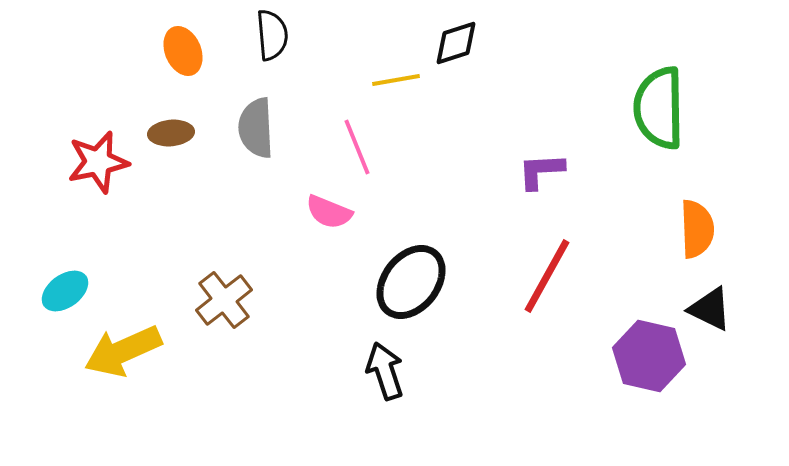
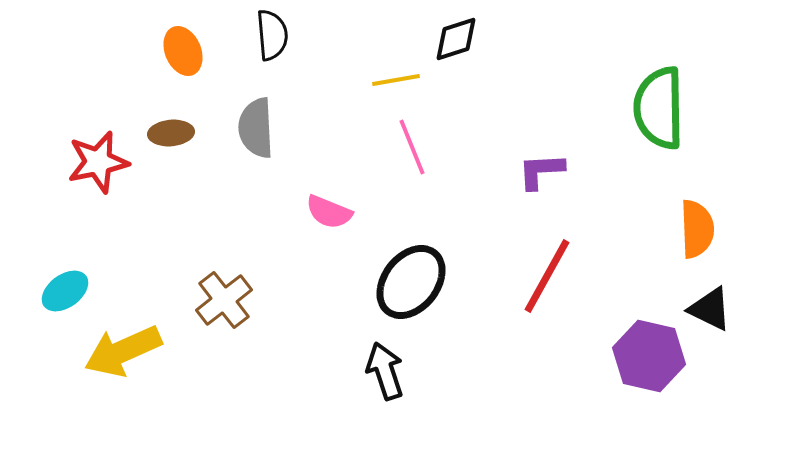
black diamond: moved 4 px up
pink line: moved 55 px right
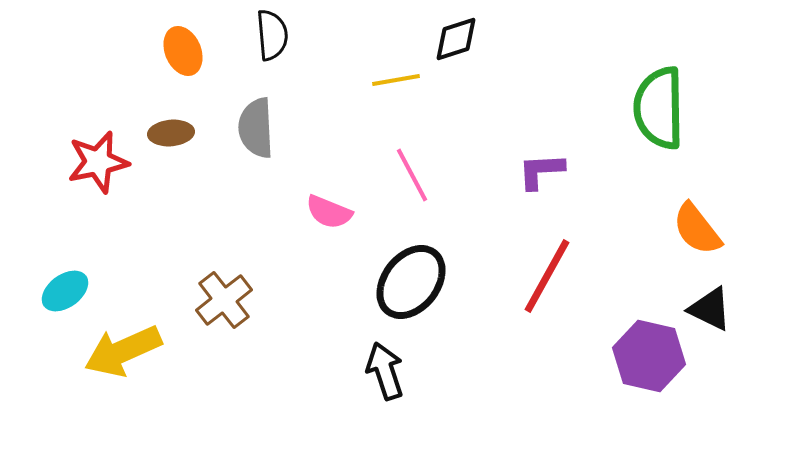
pink line: moved 28 px down; rotated 6 degrees counterclockwise
orange semicircle: rotated 144 degrees clockwise
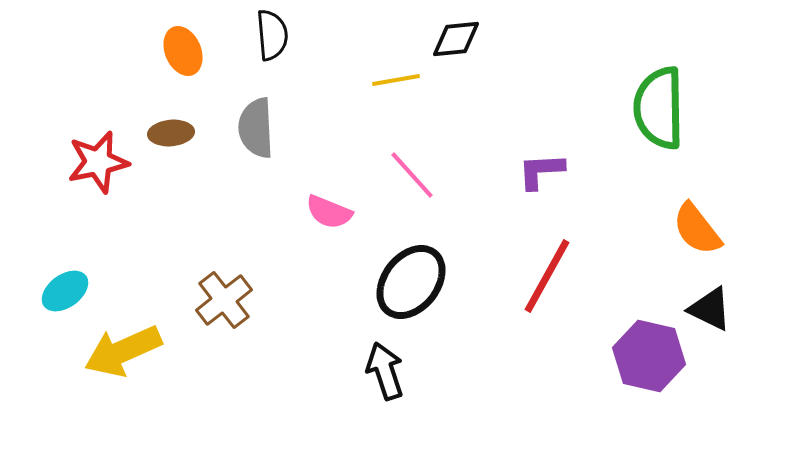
black diamond: rotated 12 degrees clockwise
pink line: rotated 14 degrees counterclockwise
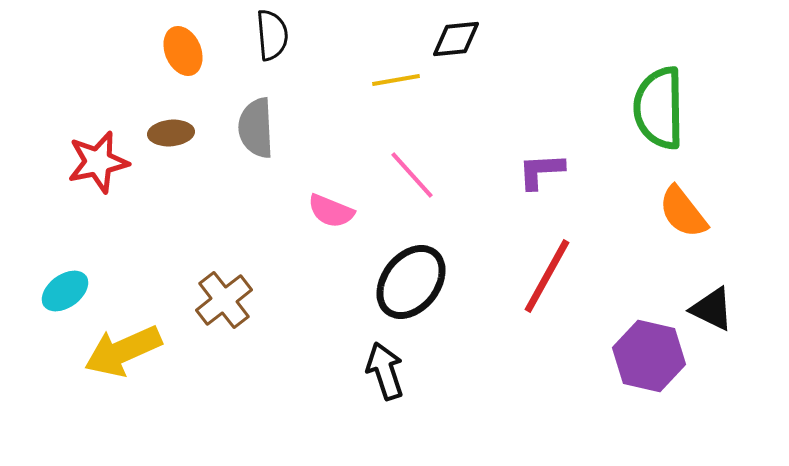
pink semicircle: moved 2 px right, 1 px up
orange semicircle: moved 14 px left, 17 px up
black triangle: moved 2 px right
